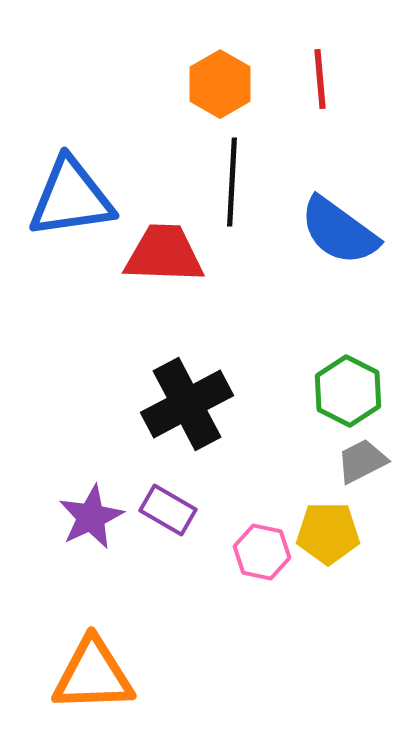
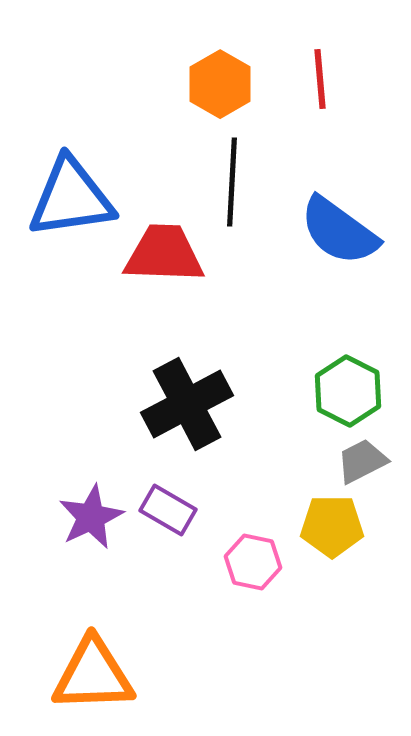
yellow pentagon: moved 4 px right, 7 px up
pink hexagon: moved 9 px left, 10 px down
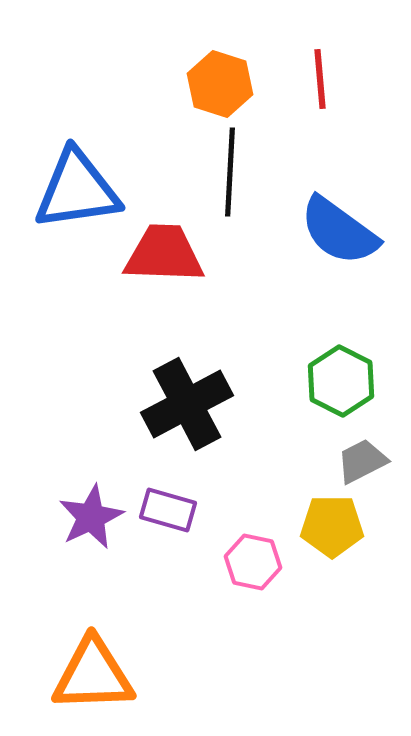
orange hexagon: rotated 12 degrees counterclockwise
black line: moved 2 px left, 10 px up
blue triangle: moved 6 px right, 8 px up
green hexagon: moved 7 px left, 10 px up
purple rectangle: rotated 14 degrees counterclockwise
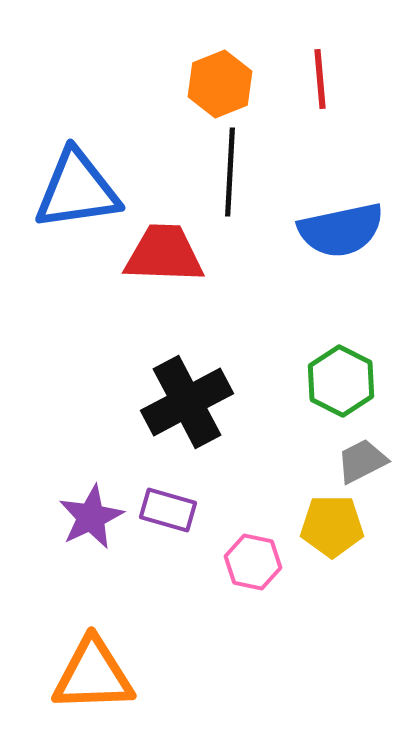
orange hexagon: rotated 20 degrees clockwise
blue semicircle: moved 2 px right, 1 px up; rotated 48 degrees counterclockwise
black cross: moved 2 px up
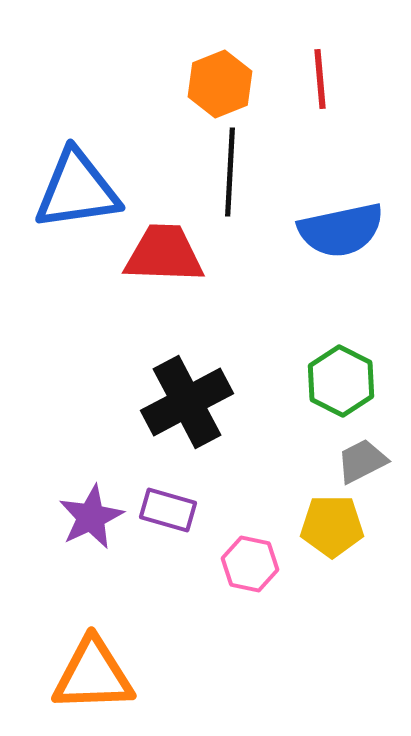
pink hexagon: moved 3 px left, 2 px down
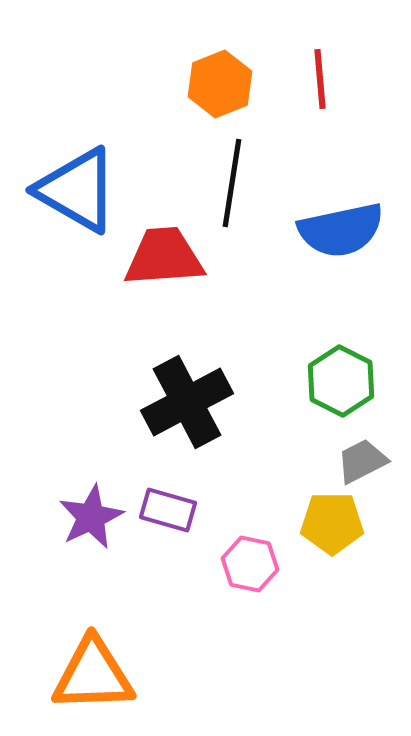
black line: moved 2 px right, 11 px down; rotated 6 degrees clockwise
blue triangle: rotated 38 degrees clockwise
red trapezoid: moved 3 px down; rotated 6 degrees counterclockwise
yellow pentagon: moved 3 px up
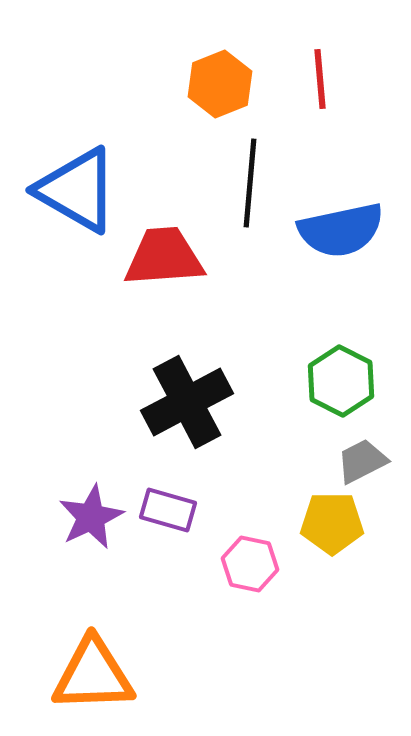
black line: moved 18 px right; rotated 4 degrees counterclockwise
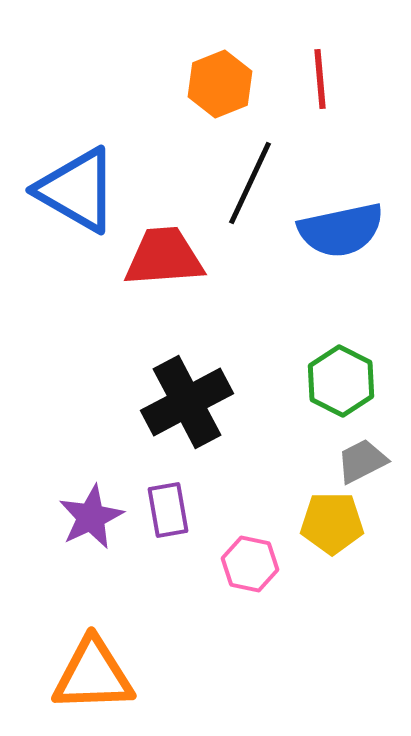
black line: rotated 20 degrees clockwise
purple rectangle: rotated 64 degrees clockwise
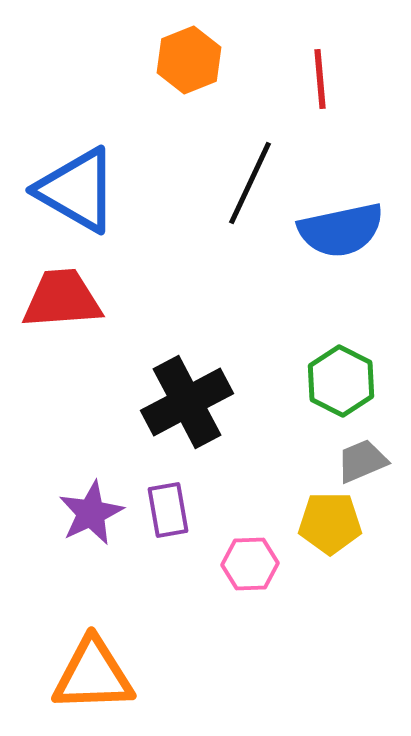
orange hexagon: moved 31 px left, 24 px up
red trapezoid: moved 102 px left, 42 px down
gray trapezoid: rotated 4 degrees clockwise
purple star: moved 4 px up
yellow pentagon: moved 2 px left
pink hexagon: rotated 14 degrees counterclockwise
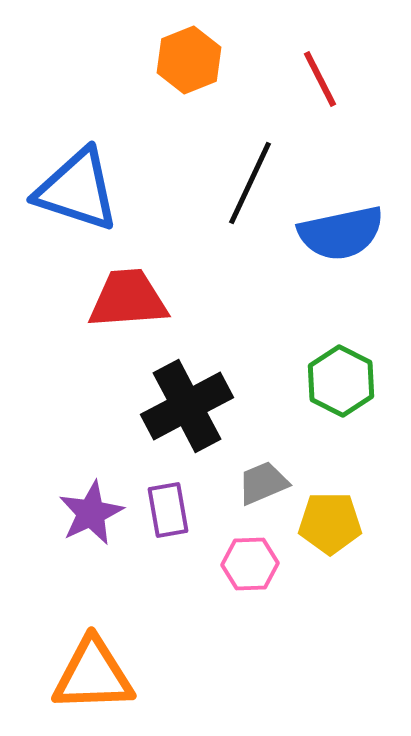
red line: rotated 22 degrees counterclockwise
blue triangle: rotated 12 degrees counterclockwise
blue semicircle: moved 3 px down
red trapezoid: moved 66 px right
black cross: moved 4 px down
gray trapezoid: moved 99 px left, 22 px down
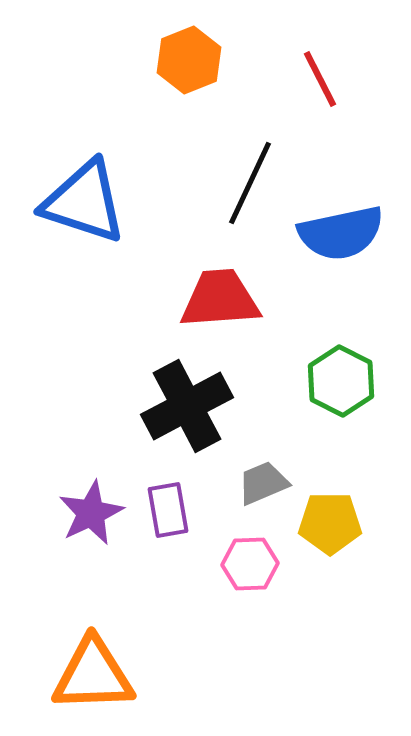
blue triangle: moved 7 px right, 12 px down
red trapezoid: moved 92 px right
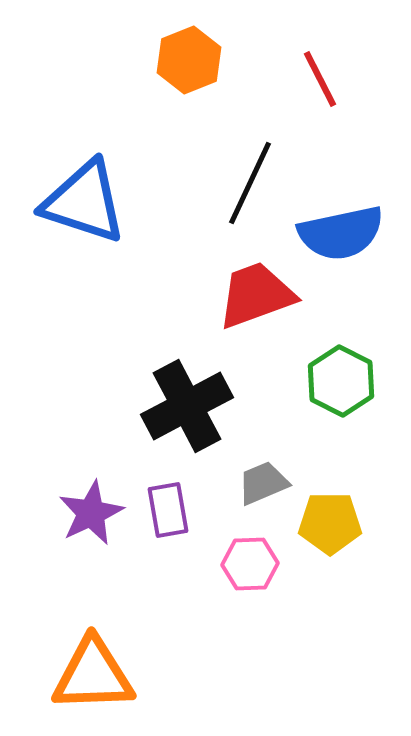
red trapezoid: moved 36 px right, 4 px up; rotated 16 degrees counterclockwise
